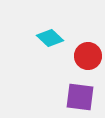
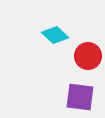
cyan diamond: moved 5 px right, 3 px up
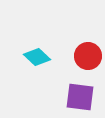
cyan diamond: moved 18 px left, 22 px down
